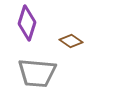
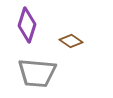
purple diamond: moved 2 px down
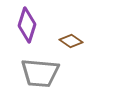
gray trapezoid: moved 3 px right
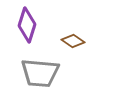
brown diamond: moved 2 px right
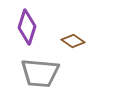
purple diamond: moved 2 px down
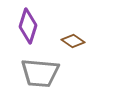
purple diamond: moved 1 px right, 1 px up
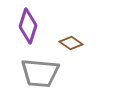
brown diamond: moved 2 px left, 2 px down
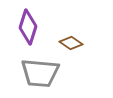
purple diamond: moved 1 px down
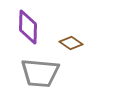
purple diamond: rotated 16 degrees counterclockwise
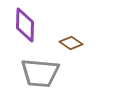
purple diamond: moved 3 px left, 2 px up
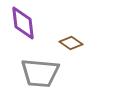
purple diamond: moved 2 px left, 2 px up; rotated 8 degrees counterclockwise
